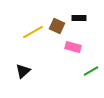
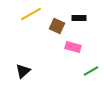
yellow line: moved 2 px left, 18 px up
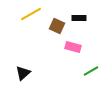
black triangle: moved 2 px down
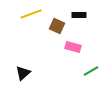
yellow line: rotated 10 degrees clockwise
black rectangle: moved 3 px up
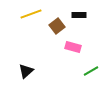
brown square: rotated 28 degrees clockwise
black triangle: moved 3 px right, 2 px up
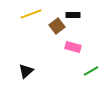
black rectangle: moved 6 px left
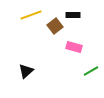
yellow line: moved 1 px down
brown square: moved 2 px left
pink rectangle: moved 1 px right
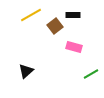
yellow line: rotated 10 degrees counterclockwise
green line: moved 3 px down
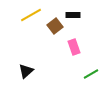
pink rectangle: rotated 56 degrees clockwise
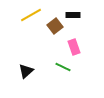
green line: moved 28 px left, 7 px up; rotated 56 degrees clockwise
